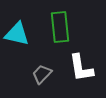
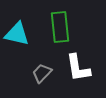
white L-shape: moved 3 px left
gray trapezoid: moved 1 px up
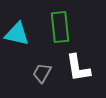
gray trapezoid: rotated 15 degrees counterclockwise
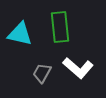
cyan triangle: moved 3 px right
white L-shape: rotated 40 degrees counterclockwise
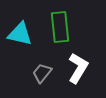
white L-shape: rotated 100 degrees counterclockwise
gray trapezoid: rotated 10 degrees clockwise
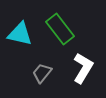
green rectangle: moved 2 px down; rotated 32 degrees counterclockwise
white L-shape: moved 5 px right
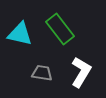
white L-shape: moved 2 px left, 4 px down
gray trapezoid: rotated 60 degrees clockwise
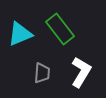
cyan triangle: rotated 36 degrees counterclockwise
gray trapezoid: rotated 85 degrees clockwise
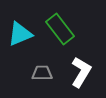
gray trapezoid: rotated 95 degrees counterclockwise
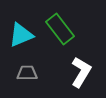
cyan triangle: moved 1 px right, 1 px down
gray trapezoid: moved 15 px left
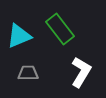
cyan triangle: moved 2 px left, 1 px down
gray trapezoid: moved 1 px right
